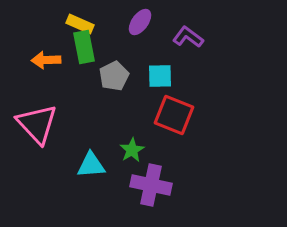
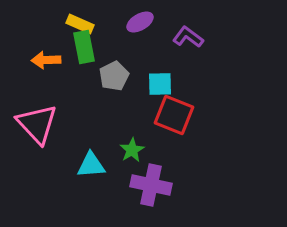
purple ellipse: rotated 24 degrees clockwise
cyan square: moved 8 px down
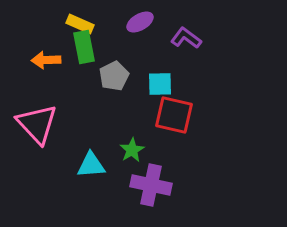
purple L-shape: moved 2 px left, 1 px down
red square: rotated 9 degrees counterclockwise
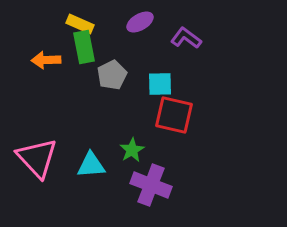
gray pentagon: moved 2 px left, 1 px up
pink triangle: moved 34 px down
purple cross: rotated 9 degrees clockwise
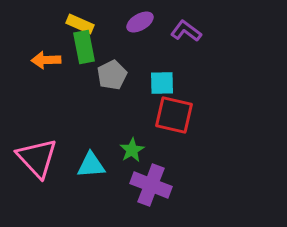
purple L-shape: moved 7 px up
cyan square: moved 2 px right, 1 px up
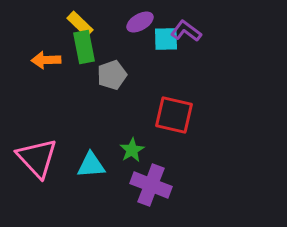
yellow rectangle: rotated 20 degrees clockwise
gray pentagon: rotated 8 degrees clockwise
cyan square: moved 4 px right, 44 px up
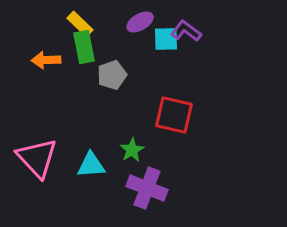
purple cross: moved 4 px left, 3 px down
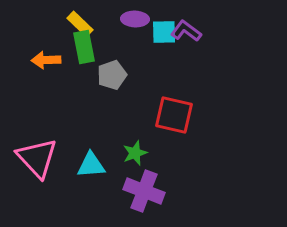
purple ellipse: moved 5 px left, 3 px up; rotated 32 degrees clockwise
cyan square: moved 2 px left, 7 px up
green star: moved 3 px right, 3 px down; rotated 10 degrees clockwise
purple cross: moved 3 px left, 3 px down
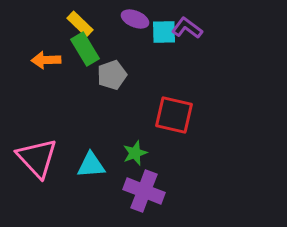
purple ellipse: rotated 20 degrees clockwise
purple L-shape: moved 1 px right, 3 px up
green rectangle: moved 1 px right, 2 px down; rotated 20 degrees counterclockwise
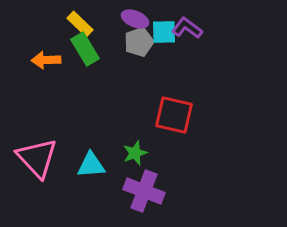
gray pentagon: moved 27 px right, 33 px up
